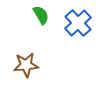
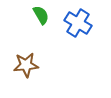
blue cross: rotated 16 degrees counterclockwise
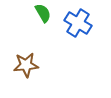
green semicircle: moved 2 px right, 2 px up
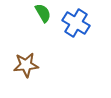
blue cross: moved 2 px left
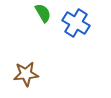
brown star: moved 9 px down
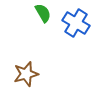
brown star: rotated 10 degrees counterclockwise
